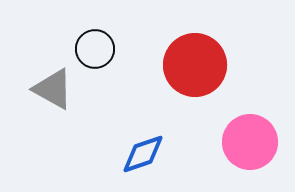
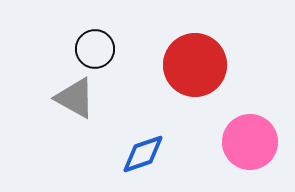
gray triangle: moved 22 px right, 9 px down
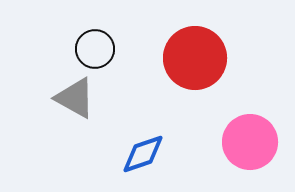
red circle: moved 7 px up
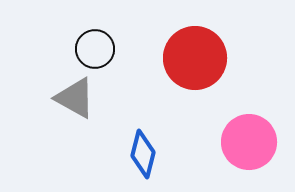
pink circle: moved 1 px left
blue diamond: rotated 57 degrees counterclockwise
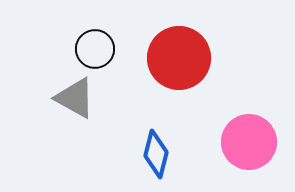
red circle: moved 16 px left
blue diamond: moved 13 px right
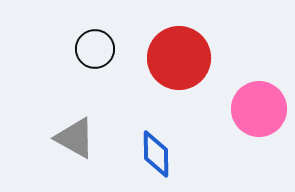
gray triangle: moved 40 px down
pink circle: moved 10 px right, 33 px up
blue diamond: rotated 15 degrees counterclockwise
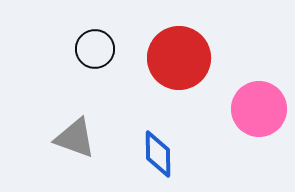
gray triangle: rotated 9 degrees counterclockwise
blue diamond: moved 2 px right
